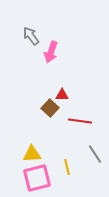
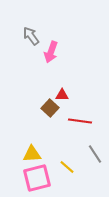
yellow line: rotated 35 degrees counterclockwise
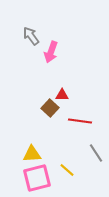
gray line: moved 1 px right, 1 px up
yellow line: moved 3 px down
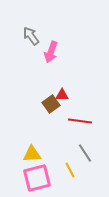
brown square: moved 1 px right, 4 px up; rotated 12 degrees clockwise
gray line: moved 11 px left
yellow line: moved 3 px right; rotated 21 degrees clockwise
